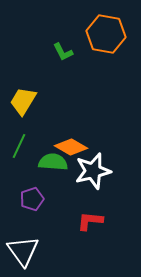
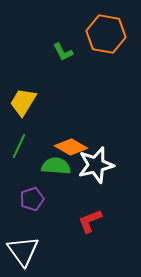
yellow trapezoid: moved 1 px down
green semicircle: moved 3 px right, 4 px down
white star: moved 3 px right, 6 px up
red L-shape: rotated 28 degrees counterclockwise
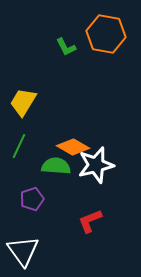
green L-shape: moved 3 px right, 5 px up
orange diamond: moved 2 px right
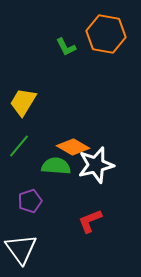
green line: rotated 15 degrees clockwise
purple pentagon: moved 2 px left, 2 px down
white triangle: moved 2 px left, 2 px up
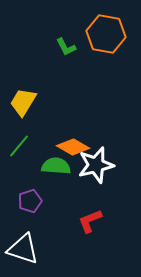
white triangle: moved 2 px right; rotated 36 degrees counterclockwise
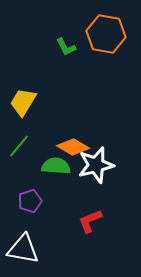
white triangle: rotated 8 degrees counterclockwise
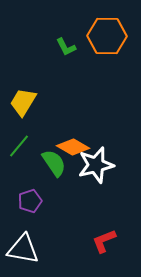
orange hexagon: moved 1 px right, 2 px down; rotated 9 degrees counterclockwise
green semicircle: moved 2 px left, 3 px up; rotated 52 degrees clockwise
red L-shape: moved 14 px right, 20 px down
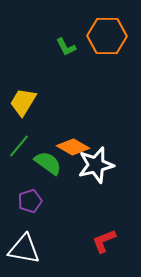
green semicircle: moved 6 px left; rotated 20 degrees counterclockwise
white triangle: moved 1 px right
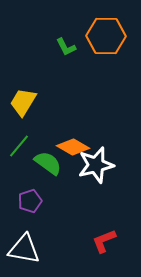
orange hexagon: moved 1 px left
